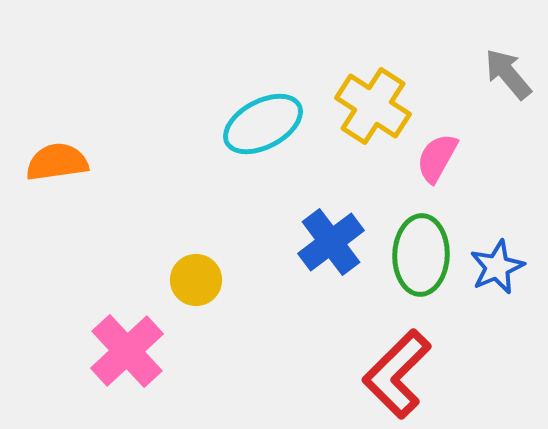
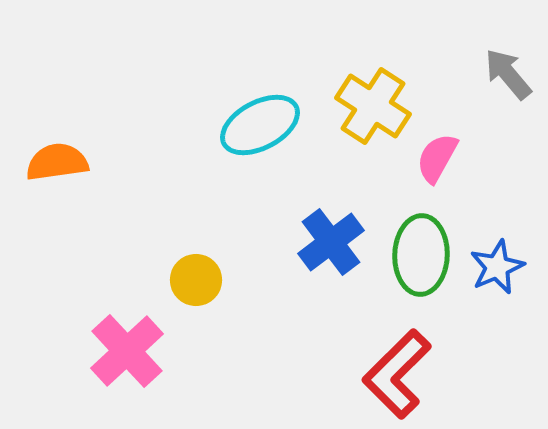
cyan ellipse: moved 3 px left, 1 px down
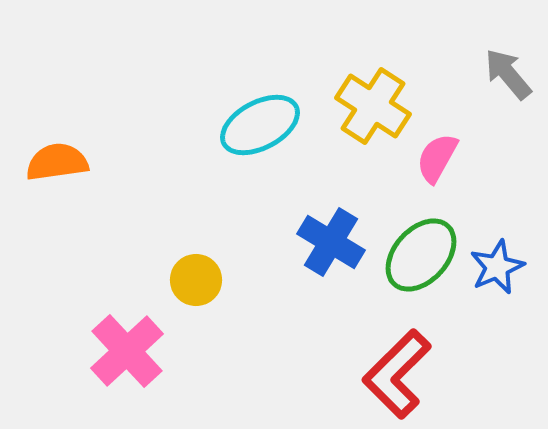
blue cross: rotated 22 degrees counterclockwise
green ellipse: rotated 40 degrees clockwise
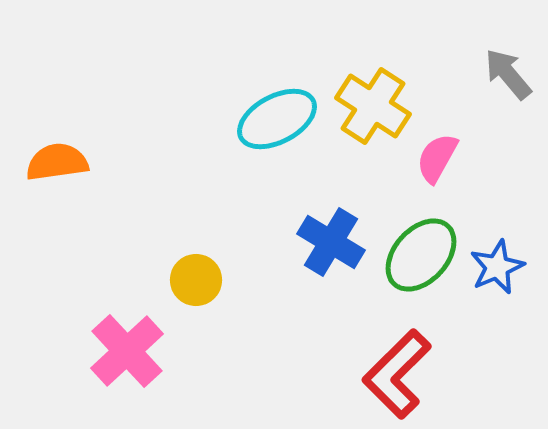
cyan ellipse: moved 17 px right, 6 px up
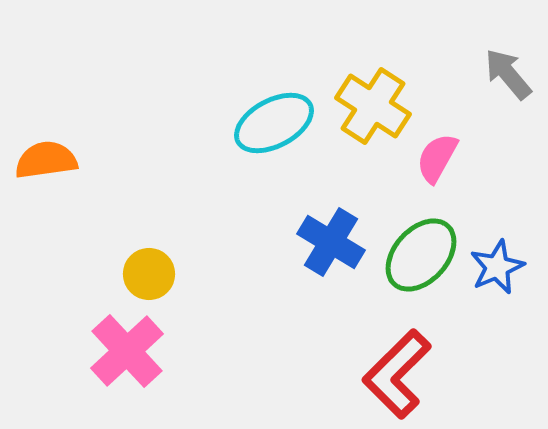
cyan ellipse: moved 3 px left, 4 px down
orange semicircle: moved 11 px left, 2 px up
yellow circle: moved 47 px left, 6 px up
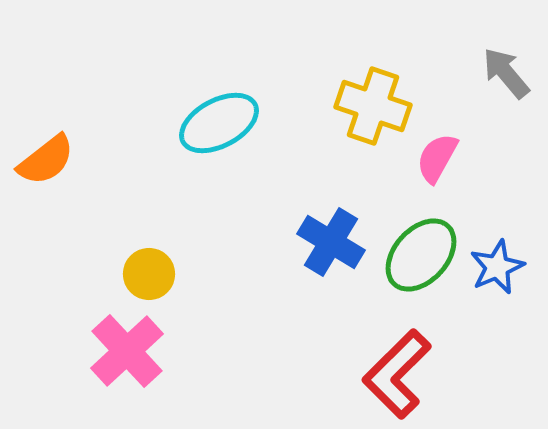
gray arrow: moved 2 px left, 1 px up
yellow cross: rotated 14 degrees counterclockwise
cyan ellipse: moved 55 px left
orange semicircle: rotated 150 degrees clockwise
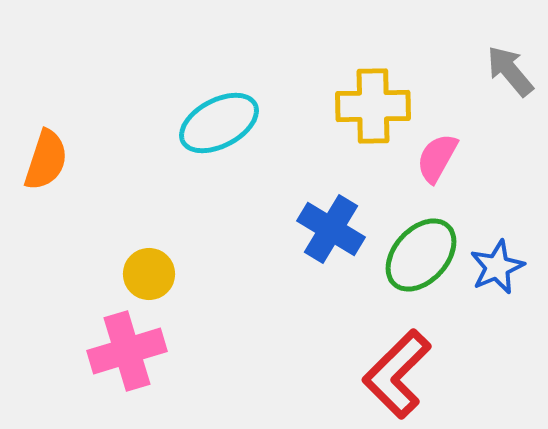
gray arrow: moved 4 px right, 2 px up
yellow cross: rotated 20 degrees counterclockwise
orange semicircle: rotated 34 degrees counterclockwise
blue cross: moved 13 px up
pink cross: rotated 26 degrees clockwise
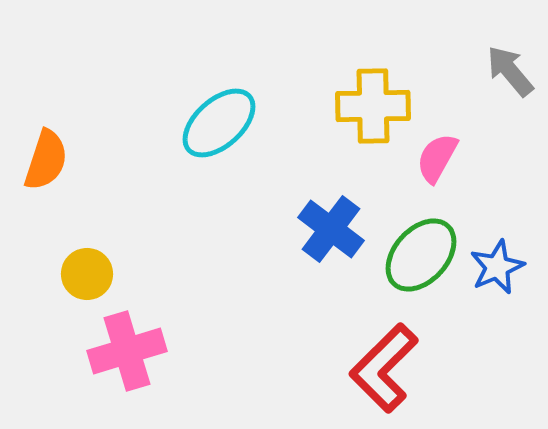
cyan ellipse: rotated 14 degrees counterclockwise
blue cross: rotated 6 degrees clockwise
yellow circle: moved 62 px left
red L-shape: moved 13 px left, 6 px up
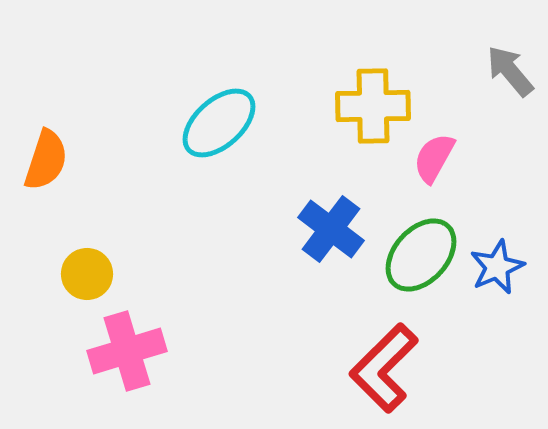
pink semicircle: moved 3 px left
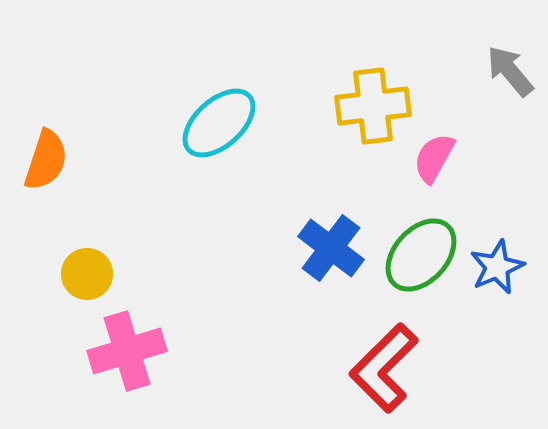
yellow cross: rotated 6 degrees counterclockwise
blue cross: moved 19 px down
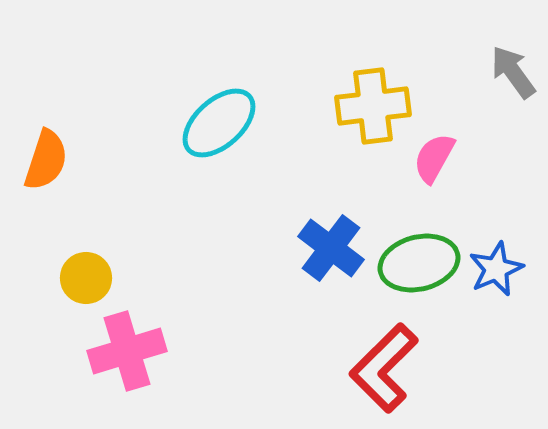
gray arrow: moved 3 px right, 1 px down; rotated 4 degrees clockwise
green ellipse: moved 2 px left, 8 px down; rotated 34 degrees clockwise
blue star: moved 1 px left, 2 px down
yellow circle: moved 1 px left, 4 px down
